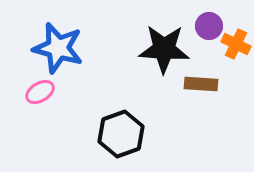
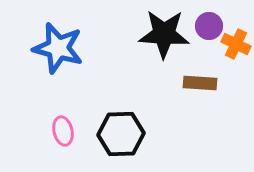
black star: moved 15 px up
brown rectangle: moved 1 px left, 1 px up
pink ellipse: moved 23 px right, 39 px down; rotated 72 degrees counterclockwise
black hexagon: rotated 18 degrees clockwise
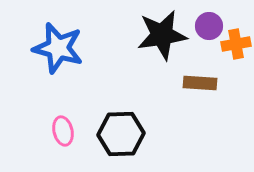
black star: moved 2 px left, 1 px down; rotated 12 degrees counterclockwise
orange cross: rotated 36 degrees counterclockwise
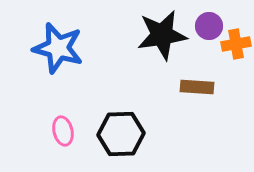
brown rectangle: moved 3 px left, 4 px down
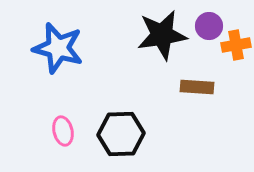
orange cross: moved 1 px down
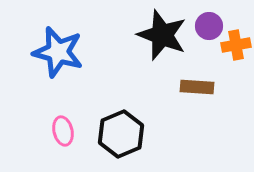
black star: rotated 30 degrees clockwise
blue star: moved 4 px down
black hexagon: rotated 21 degrees counterclockwise
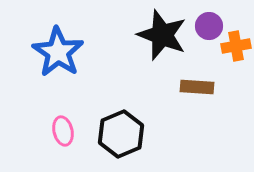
orange cross: moved 1 px down
blue star: rotated 18 degrees clockwise
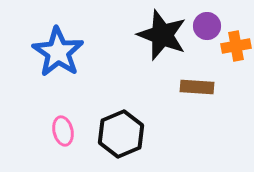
purple circle: moved 2 px left
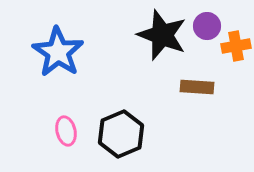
pink ellipse: moved 3 px right
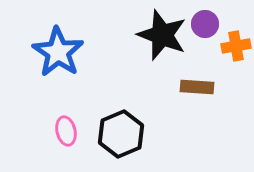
purple circle: moved 2 px left, 2 px up
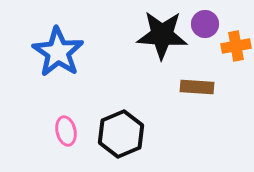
black star: rotated 18 degrees counterclockwise
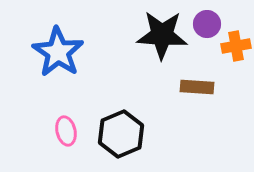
purple circle: moved 2 px right
